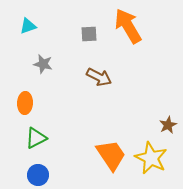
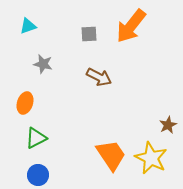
orange arrow: moved 3 px right; rotated 111 degrees counterclockwise
orange ellipse: rotated 15 degrees clockwise
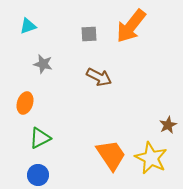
green triangle: moved 4 px right
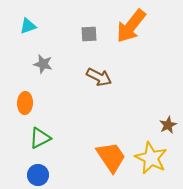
orange ellipse: rotated 15 degrees counterclockwise
orange trapezoid: moved 2 px down
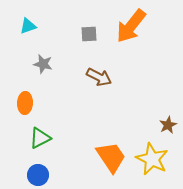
yellow star: moved 1 px right, 1 px down
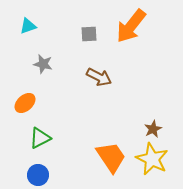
orange ellipse: rotated 45 degrees clockwise
brown star: moved 15 px left, 4 px down
